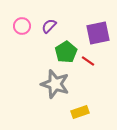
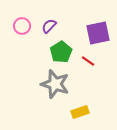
green pentagon: moved 5 px left
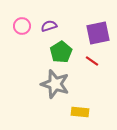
purple semicircle: rotated 28 degrees clockwise
red line: moved 4 px right
yellow rectangle: rotated 24 degrees clockwise
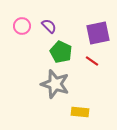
purple semicircle: rotated 63 degrees clockwise
green pentagon: rotated 15 degrees counterclockwise
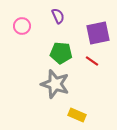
purple semicircle: moved 9 px right, 10 px up; rotated 21 degrees clockwise
green pentagon: moved 1 px down; rotated 20 degrees counterclockwise
yellow rectangle: moved 3 px left, 3 px down; rotated 18 degrees clockwise
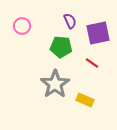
purple semicircle: moved 12 px right, 5 px down
green pentagon: moved 6 px up
red line: moved 2 px down
gray star: rotated 20 degrees clockwise
yellow rectangle: moved 8 px right, 15 px up
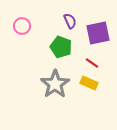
green pentagon: rotated 15 degrees clockwise
yellow rectangle: moved 4 px right, 17 px up
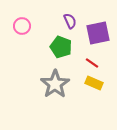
yellow rectangle: moved 5 px right
